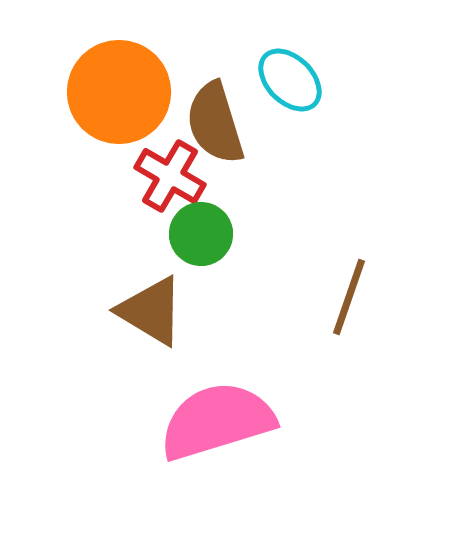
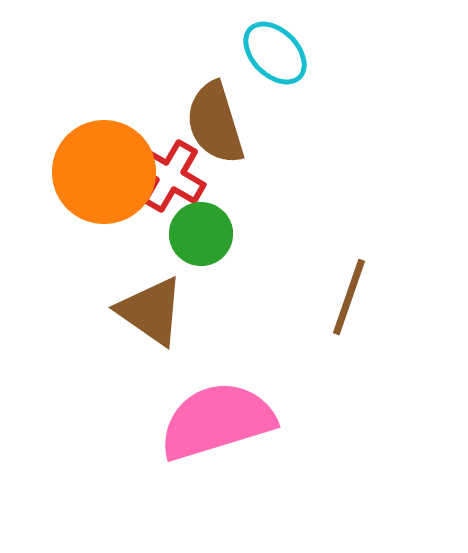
cyan ellipse: moved 15 px left, 27 px up
orange circle: moved 15 px left, 80 px down
brown triangle: rotated 4 degrees clockwise
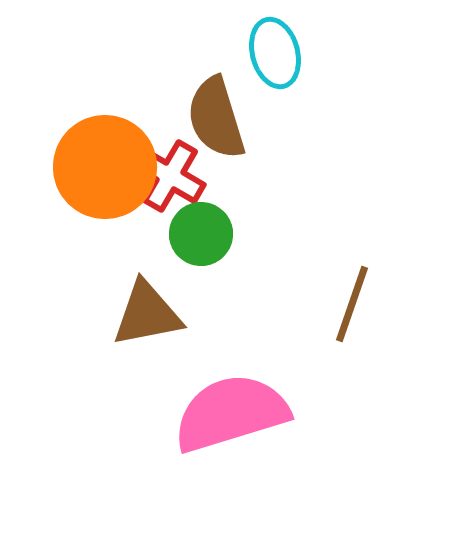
cyan ellipse: rotated 30 degrees clockwise
brown semicircle: moved 1 px right, 5 px up
orange circle: moved 1 px right, 5 px up
brown line: moved 3 px right, 7 px down
brown triangle: moved 4 px left, 3 px down; rotated 46 degrees counterclockwise
pink semicircle: moved 14 px right, 8 px up
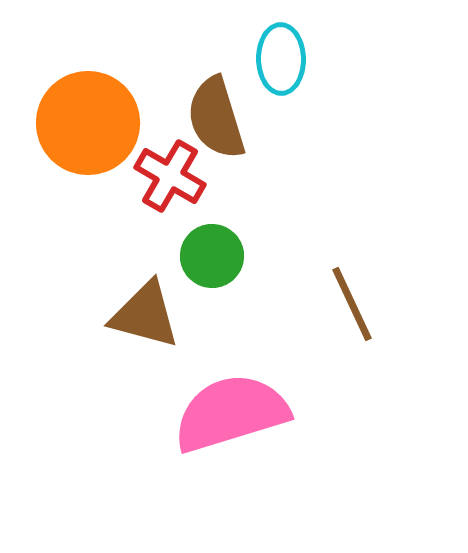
cyan ellipse: moved 6 px right, 6 px down; rotated 14 degrees clockwise
orange circle: moved 17 px left, 44 px up
green circle: moved 11 px right, 22 px down
brown line: rotated 44 degrees counterclockwise
brown triangle: moved 2 px left, 1 px down; rotated 26 degrees clockwise
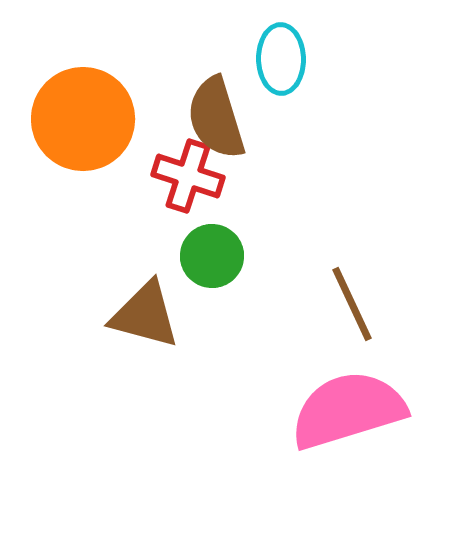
orange circle: moved 5 px left, 4 px up
red cross: moved 18 px right; rotated 12 degrees counterclockwise
pink semicircle: moved 117 px right, 3 px up
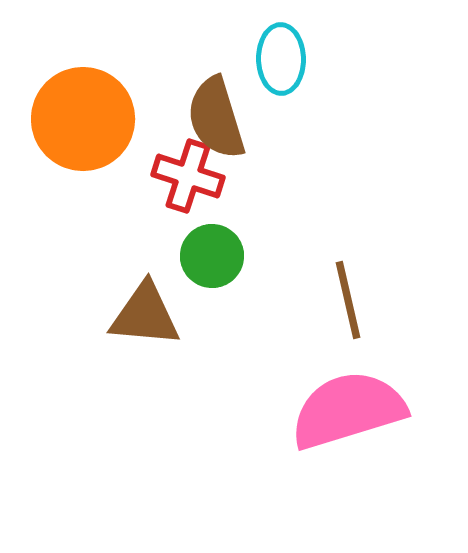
brown line: moved 4 px left, 4 px up; rotated 12 degrees clockwise
brown triangle: rotated 10 degrees counterclockwise
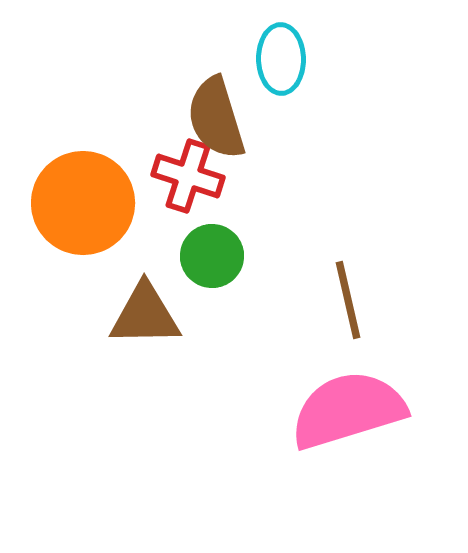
orange circle: moved 84 px down
brown triangle: rotated 6 degrees counterclockwise
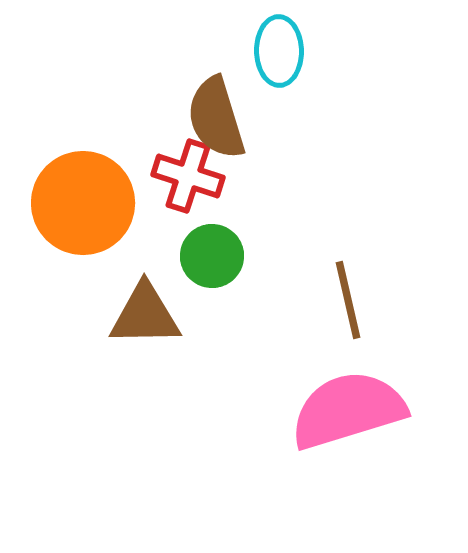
cyan ellipse: moved 2 px left, 8 px up
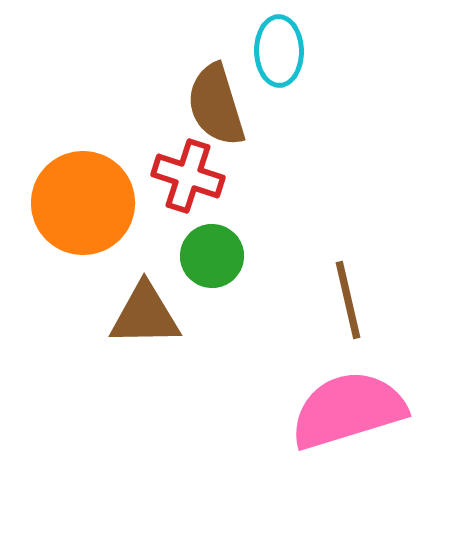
brown semicircle: moved 13 px up
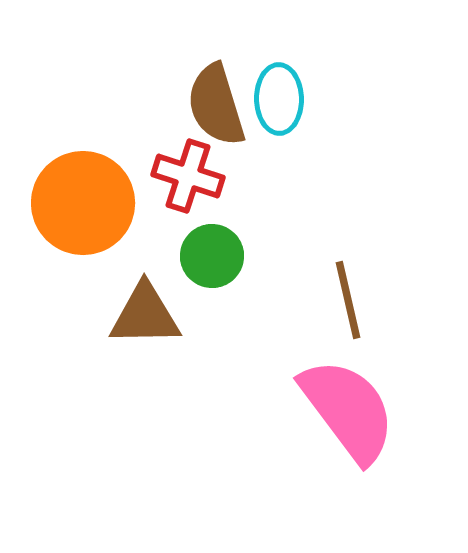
cyan ellipse: moved 48 px down
pink semicircle: rotated 70 degrees clockwise
